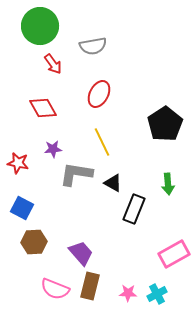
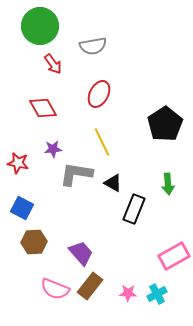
pink rectangle: moved 2 px down
brown rectangle: rotated 24 degrees clockwise
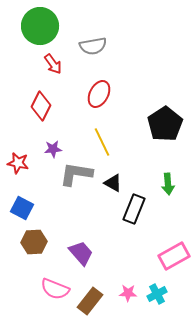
red diamond: moved 2 px left, 2 px up; rotated 56 degrees clockwise
brown rectangle: moved 15 px down
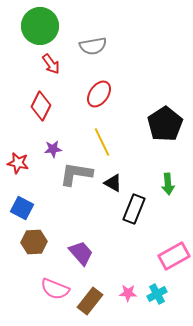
red arrow: moved 2 px left
red ellipse: rotated 8 degrees clockwise
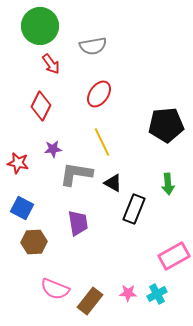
black pentagon: moved 1 px right, 1 px down; rotated 28 degrees clockwise
purple trapezoid: moved 3 px left, 30 px up; rotated 32 degrees clockwise
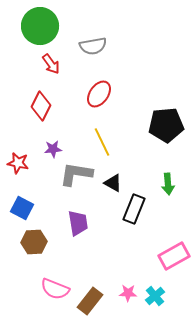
cyan cross: moved 2 px left, 2 px down; rotated 12 degrees counterclockwise
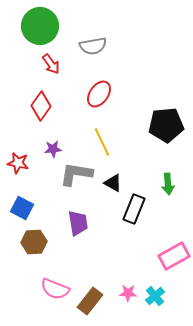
red diamond: rotated 8 degrees clockwise
